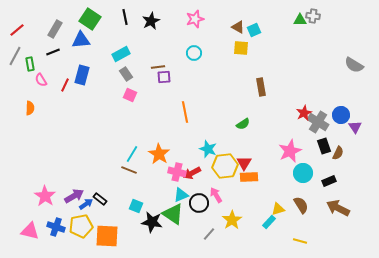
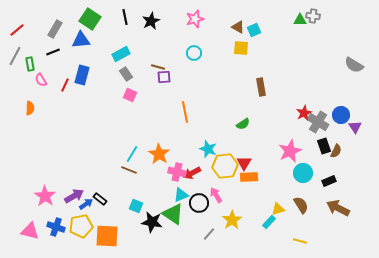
brown line at (158, 67): rotated 24 degrees clockwise
brown semicircle at (338, 153): moved 2 px left, 2 px up
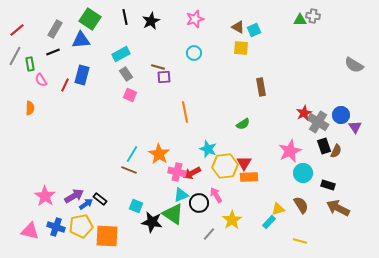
black rectangle at (329, 181): moved 1 px left, 4 px down; rotated 40 degrees clockwise
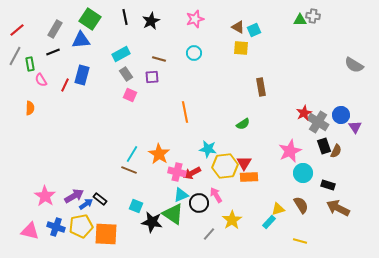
brown line at (158, 67): moved 1 px right, 8 px up
purple square at (164, 77): moved 12 px left
cyan star at (208, 149): rotated 12 degrees counterclockwise
orange square at (107, 236): moved 1 px left, 2 px up
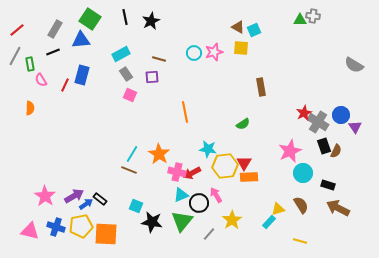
pink star at (195, 19): moved 19 px right, 33 px down
green triangle at (173, 214): moved 9 px right, 7 px down; rotated 35 degrees clockwise
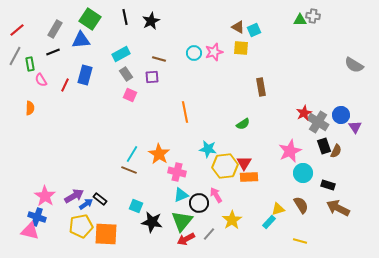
blue rectangle at (82, 75): moved 3 px right
red arrow at (192, 173): moved 6 px left, 66 px down
blue cross at (56, 227): moved 19 px left, 10 px up
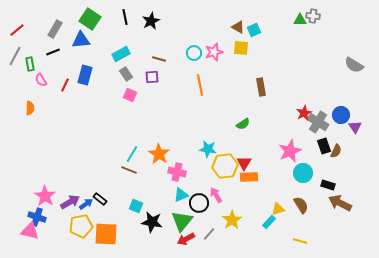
orange line at (185, 112): moved 15 px right, 27 px up
purple arrow at (74, 196): moved 4 px left, 6 px down
brown arrow at (338, 208): moved 2 px right, 5 px up
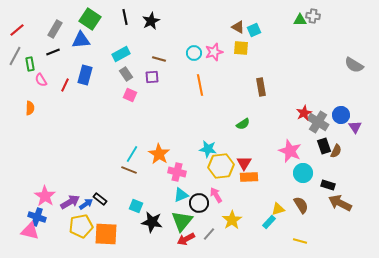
pink star at (290, 151): rotated 25 degrees counterclockwise
yellow hexagon at (225, 166): moved 4 px left
